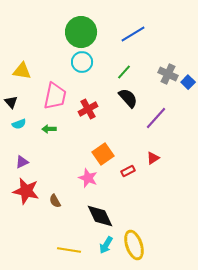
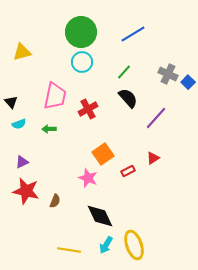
yellow triangle: moved 19 px up; rotated 24 degrees counterclockwise
brown semicircle: rotated 128 degrees counterclockwise
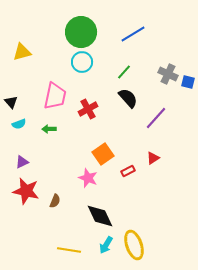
blue square: rotated 32 degrees counterclockwise
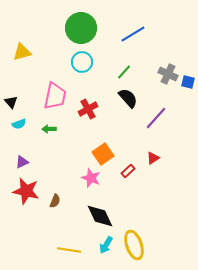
green circle: moved 4 px up
red rectangle: rotated 16 degrees counterclockwise
pink star: moved 3 px right
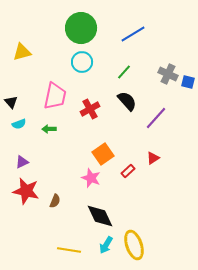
black semicircle: moved 1 px left, 3 px down
red cross: moved 2 px right
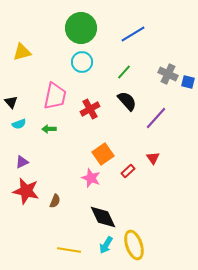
red triangle: rotated 32 degrees counterclockwise
black diamond: moved 3 px right, 1 px down
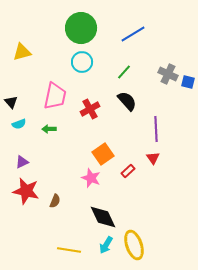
purple line: moved 11 px down; rotated 45 degrees counterclockwise
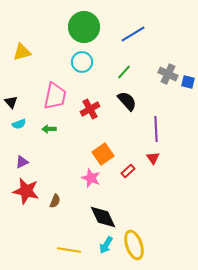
green circle: moved 3 px right, 1 px up
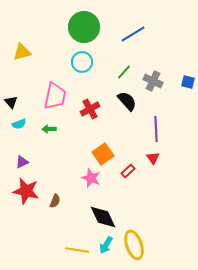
gray cross: moved 15 px left, 7 px down
yellow line: moved 8 px right
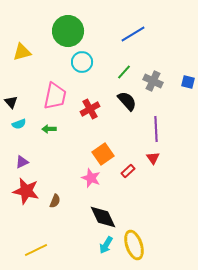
green circle: moved 16 px left, 4 px down
yellow line: moved 41 px left; rotated 35 degrees counterclockwise
